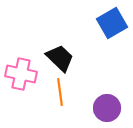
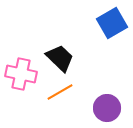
orange line: rotated 68 degrees clockwise
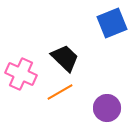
blue square: rotated 8 degrees clockwise
black trapezoid: moved 5 px right
pink cross: rotated 12 degrees clockwise
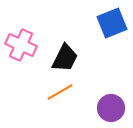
black trapezoid: rotated 72 degrees clockwise
pink cross: moved 29 px up
purple circle: moved 4 px right
